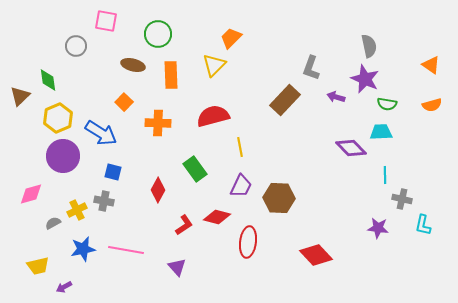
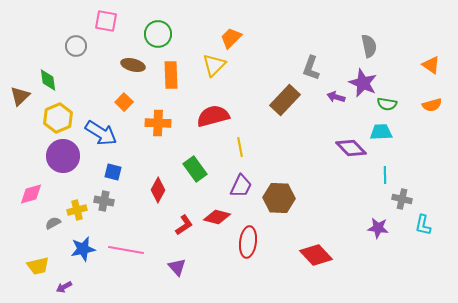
purple star at (365, 79): moved 2 px left, 4 px down
yellow cross at (77, 210): rotated 12 degrees clockwise
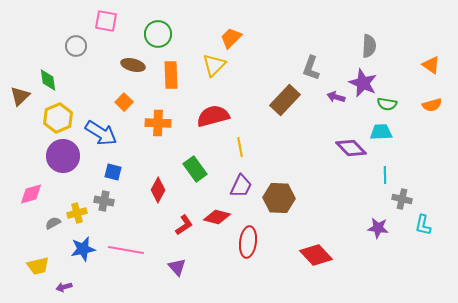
gray semicircle at (369, 46): rotated 15 degrees clockwise
yellow cross at (77, 210): moved 3 px down
purple arrow at (64, 287): rotated 14 degrees clockwise
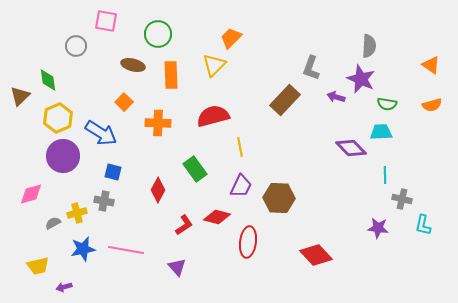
purple star at (363, 83): moved 2 px left, 4 px up
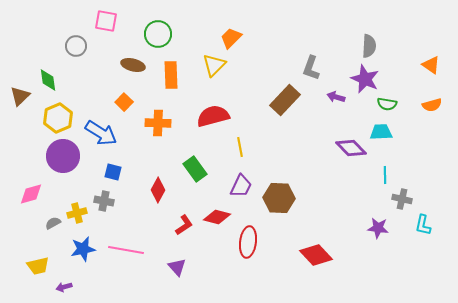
purple star at (361, 79): moved 4 px right
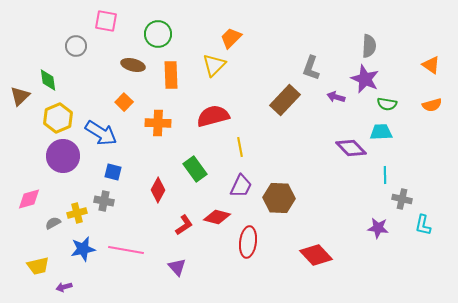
pink diamond at (31, 194): moved 2 px left, 5 px down
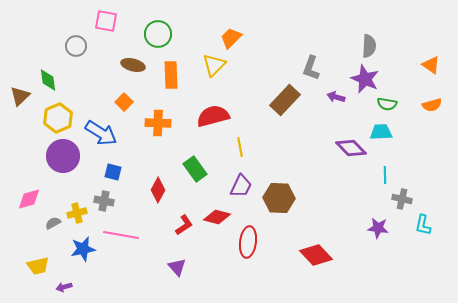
pink line at (126, 250): moved 5 px left, 15 px up
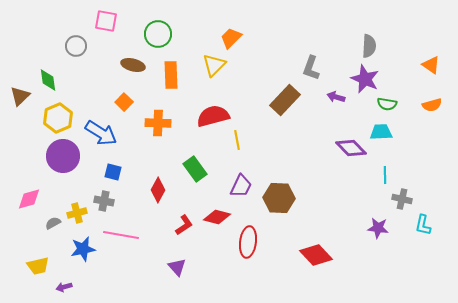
yellow line at (240, 147): moved 3 px left, 7 px up
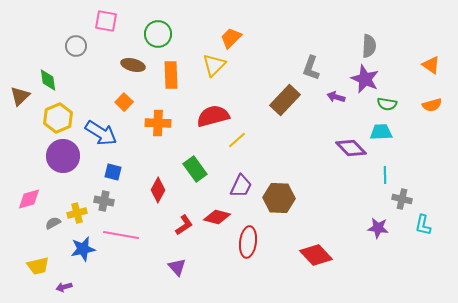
yellow line at (237, 140): rotated 60 degrees clockwise
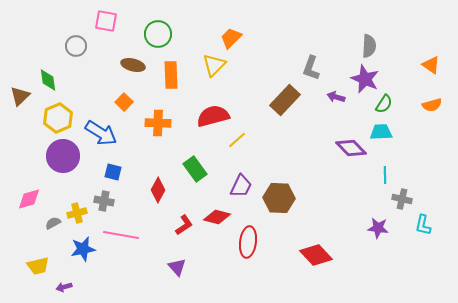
green semicircle at (387, 104): moved 3 px left; rotated 66 degrees counterclockwise
